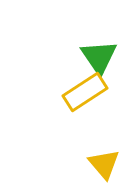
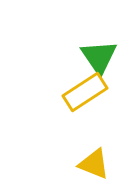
yellow triangle: moved 10 px left; rotated 28 degrees counterclockwise
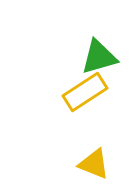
green triangle: rotated 48 degrees clockwise
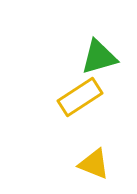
yellow rectangle: moved 5 px left, 5 px down
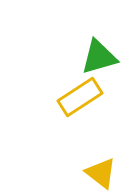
yellow triangle: moved 7 px right, 9 px down; rotated 16 degrees clockwise
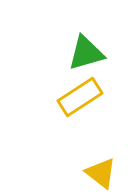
green triangle: moved 13 px left, 4 px up
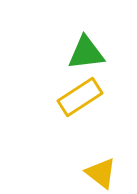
green triangle: rotated 9 degrees clockwise
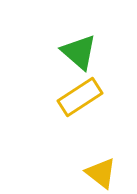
green triangle: moved 7 px left, 1 px up; rotated 48 degrees clockwise
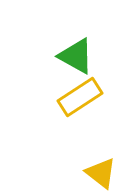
green triangle: moved 3 px left, 4 px down; rotated 12 degrees counterclockwise
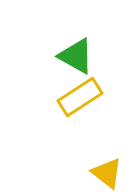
yellow triangle: moved 6 px right
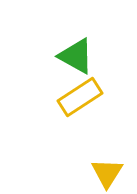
yellow triangle: rotated 24 degrees clockwise
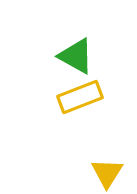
yellow rectangle: rotated 12 degrees clockwise
